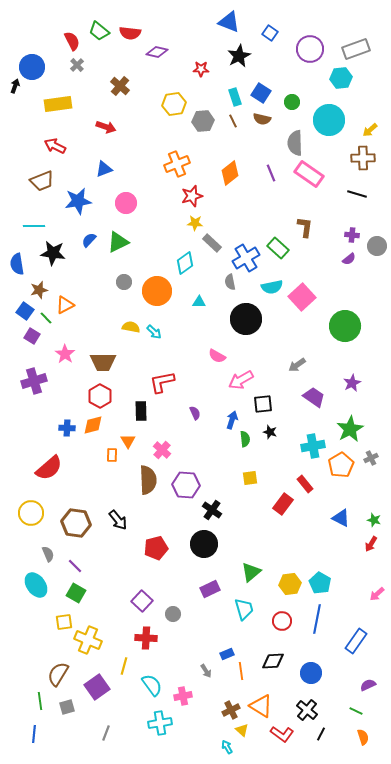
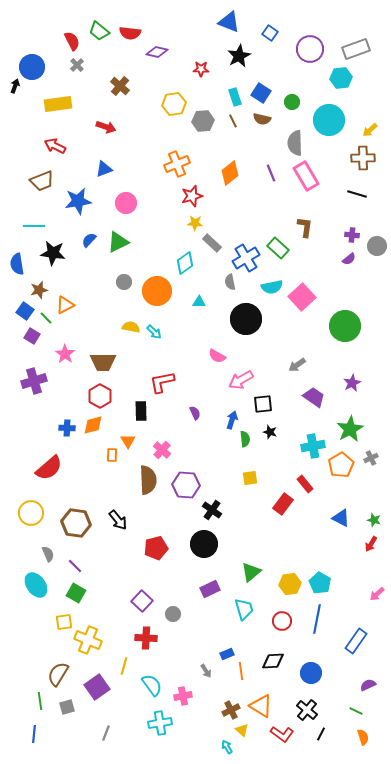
pink rectangle at (309, 174): moved 3 px left, 2 px down; rotated 24 degrees clockwise
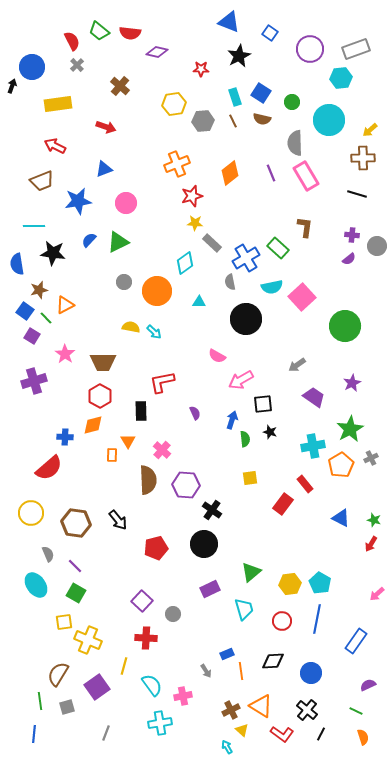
black arrow at (15, 86): moved 3 px left
blue cross at (67, 428): moved 2 px left, 9 px down
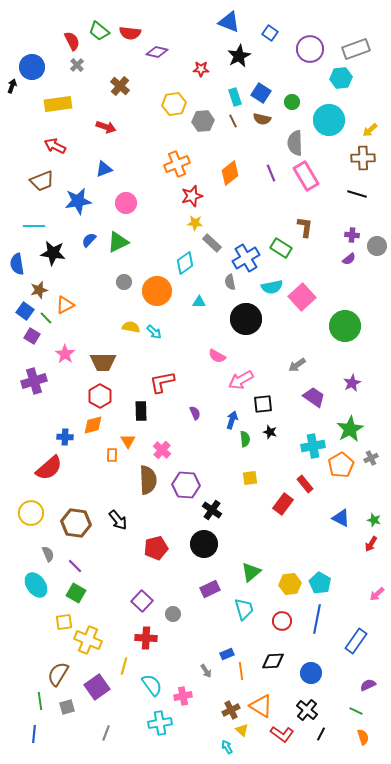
green rectangle at (278, 248): moved 3 px right; rotated 10 degrees counterclockwise
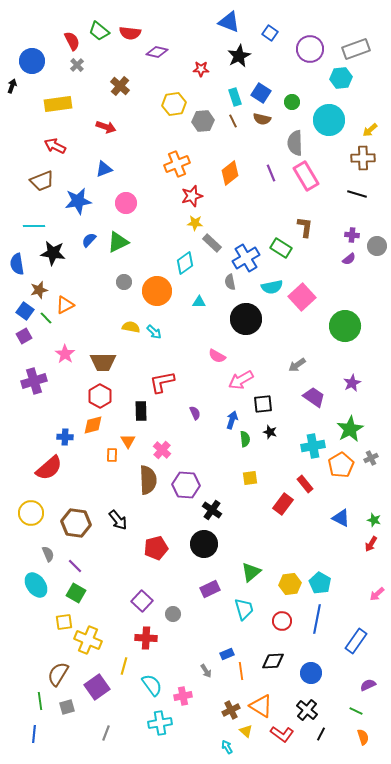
blue circle at (32, 67): moved 6 px up
purple square at (32, 336): moved 8 px left; rotated 28 degrees clockwise
yellow triangle at (242, 730): moved 4 px right, 1 px down
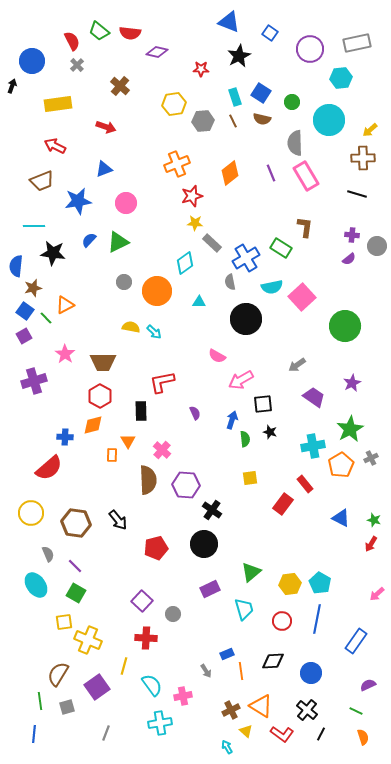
gray rectangle at (356, 49): moved 1 px right, 6 px up; rotated 8 degrees clockwise
blue semicircle at (17, 264): moved 1 px left, 2 px down; rotated 15 degrees clockwise
brown star at (39, 290): moved 6 px left, 2 px up
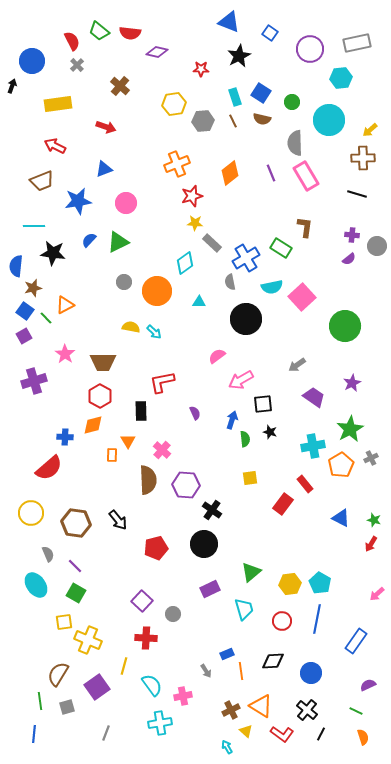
pink semicircle at (217, 356): rotated 114 degrees clockwise
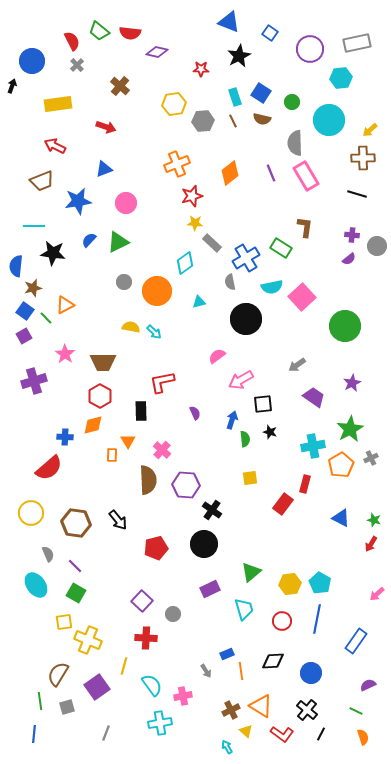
cyan triangle at (199, 302): rotated 16 degrees counterclockwise
red rectangle at (305, 484): rotated 54 degrees clockwise
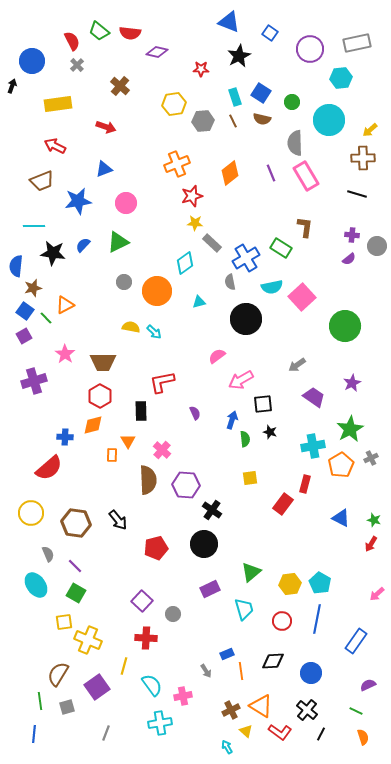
blue semicircle at (89, 240): moved 6 px left, 5 px down
red L-shape at (282, 734): moved 2 px left, 2 px up
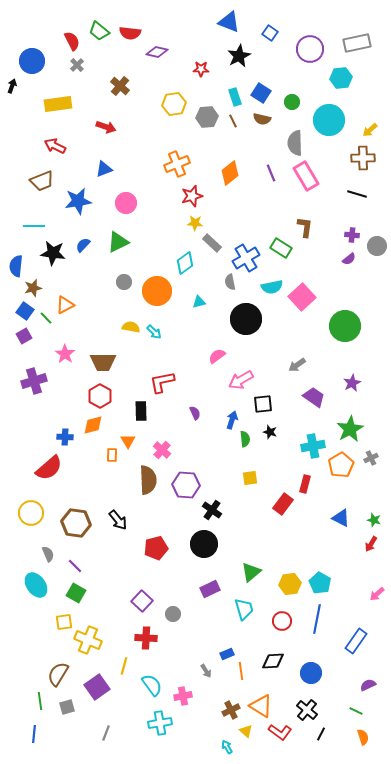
gray hexagon at (203, 121): moved 4 px right, 4 px up
